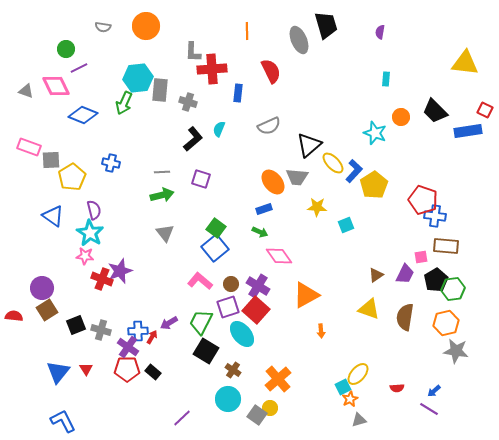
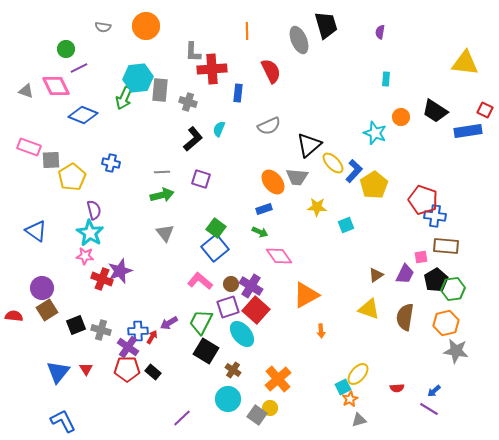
green arrow at (124, 103): moved 5 px up
black trapezoid at (435, 111): rotated 12 degrees counterclockwise
blue triangle at (53, 216): moved 17 px left, 15 px down
purple cross at (258, 286): moved 7 px left
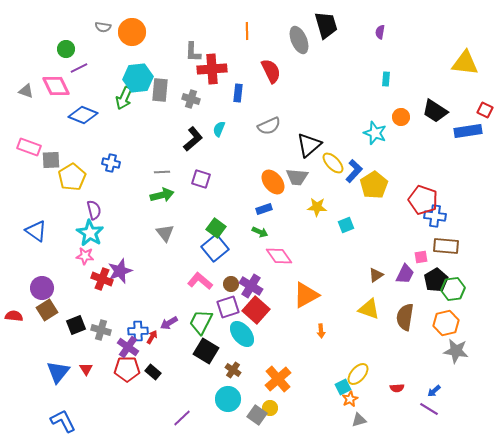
orange circle at (146, 26): moved 14 px left, 6 px down
gray cross at (188, 102): moved 3 px right, 3 px up
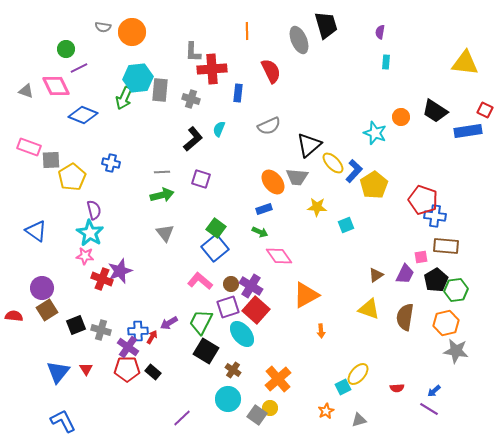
cyan rectangle at (386, 79): moved 17 px up
green hexagon at (453, 289): moved 3 px right, 1 px down
orange star at (350, 399): moved 24 px left, 12 px down
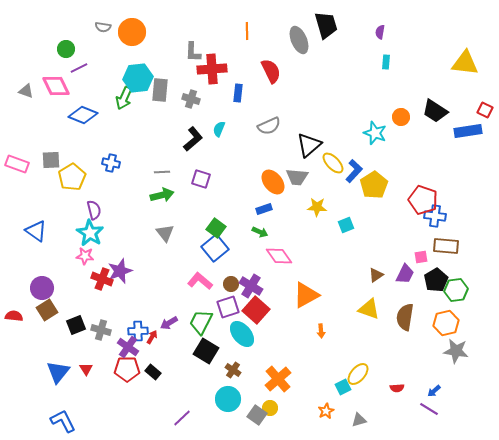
pink rectangle at (29, 147): moved 12 px left, 17 px down
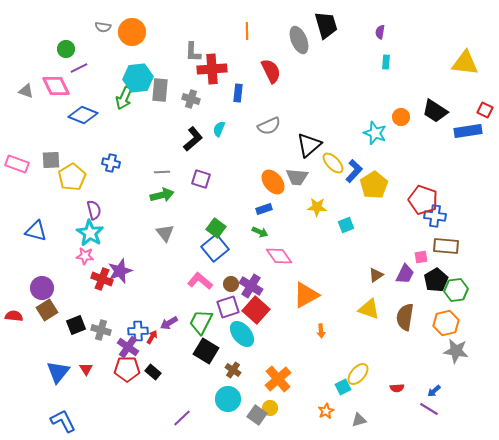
blue triangle at (36, 231): rotated 20 degrees counterclockwise
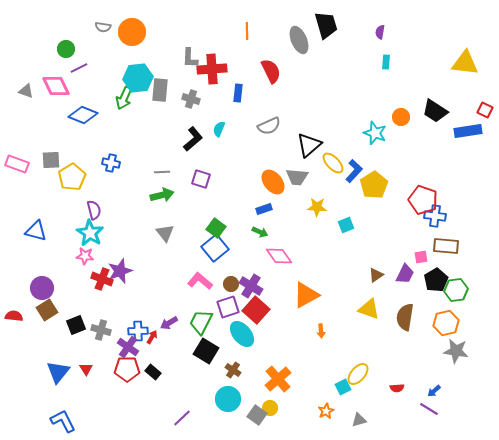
gray L-shape at (193, 52): moved 3 px left, 6 px down
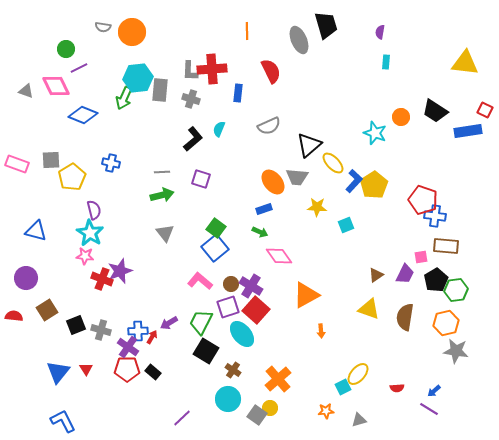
gray L-shape at (190, 58): moved 13 px down
blue L-shape at (354, 171): moved 10 px down
purple circle at (42, 288): moved 16 px left, 10 px up
orange star at (326, 411): rotated 21 degrees clockwise
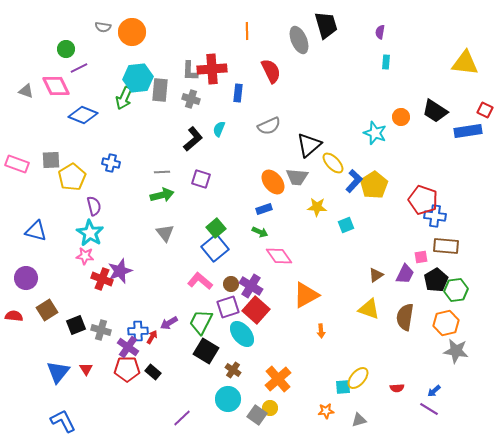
purple semicircle at (94, 210): moved 4 px up
green square at (216, 228): rotated 12 degrees clockwise
yellow ellipse at (358, 374): moved 4 px down
cyan square at (343, 387): rotated 21 degrees clockwise
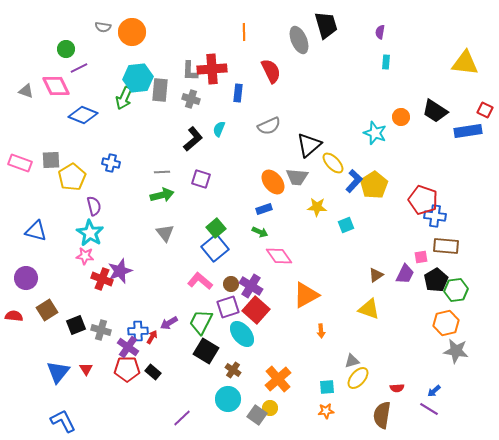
orange line at (247, 31): moved 3 px left, 1 px down
pink rectangle at (17, 164): moved 3 px right, 1 px up
brown semicircle at (405, 317): moved 23 px left, 98 px down
cyan square at (343, 387): moved 16 px left
gray triangle at (359, 420): moved 7 px left, 59 px up
